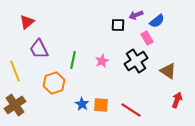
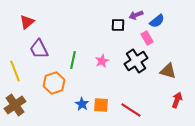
brown triangle: rotated 18 degrees counterclockwise
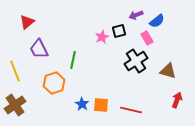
black square: moved 1 px right, 6 px down; rotated 16 degrees counterclockwise
pink star: moved 24 px up
red line: rotated 20 degrees counterclockwise
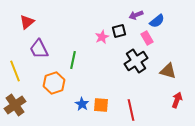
red line: rotated 65 degrees clockwise
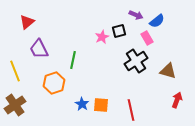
purple arrow: rotated 136 degrees counterclockwise
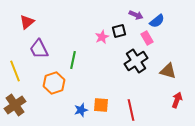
blue star: moved 1 px left, 6 px down; rotated 24 degrees clockwise
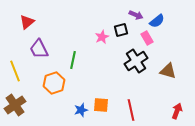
black square: moved 2 px right, 1 px up
red arrow: moved 11 px down
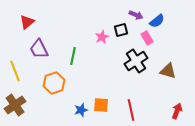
green line: moved 4 px up
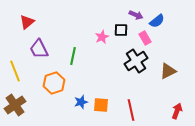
black square: rotated 16 degrees clockwise
pink rectangle: moved 2 px left
brown triangle: rotated 42 degrees counterclockwise
blue star: moved 8 px up
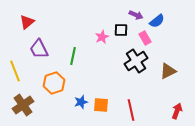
brown cross: moved 8 px right
